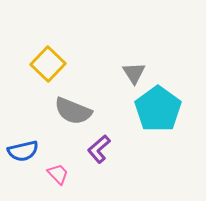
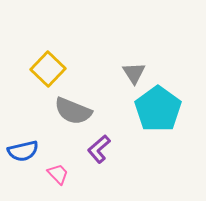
yellow square: moved 5 px down
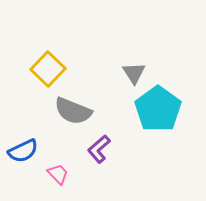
blue semicircle: rotated 12 degrees counterclockwise
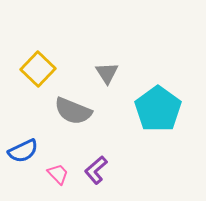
yellow square: moved 10 px left
gray triangle: moved 27 px left
purple L-shape: moved 3 px left, 21 px down
